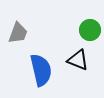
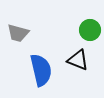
gray trapezoid: rotated 85 degrees clockwise
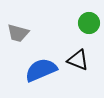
green circle: moved 1 px left, 7 px up
blue semicircle: rotated 100 degrees counterclockwise
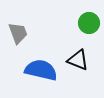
gray trapezoid: rotated 125 degrees counterclockwise
blue semicircle: rotated 36 degrees clockwise
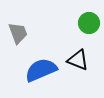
blue semicircle: rotated 36 degrees counterclockwise
